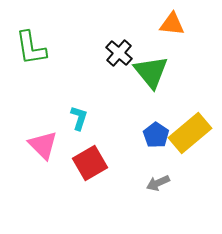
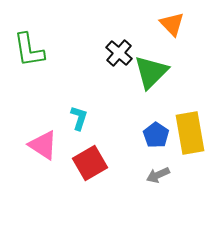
orange triangle: rotated 40 degrees clockwise
green L-shape: moved 2 px left, 2 px down
green triangle: rotated 24 degrees clockwise
yellow rectangle: rotated 60 degrees counterclockwise
pink triangle: rotated 12 degrees counterclockwise
gray arrow: moved 8 px up
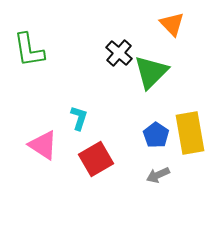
red square: moved 6 px right, 4 px up
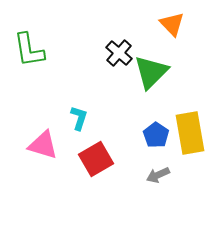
pink triangle: rotated 16 degrees counterclockwise
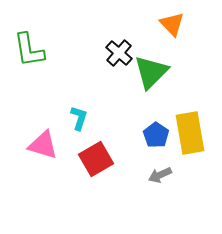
gray arrow: moved 2 px right
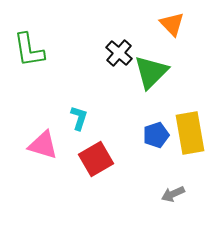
blue pentagon: rotated 20 degrees clockwise
gray arrow: moved 13 px right, 19 px down
